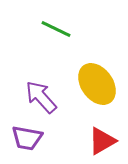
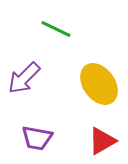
yellow ellipse: moved 2 px right
purple arrow: moved 17 px left, 19 px up; rotated 93 degrees counterclockwise
purple trapezoid: moved 10 px right
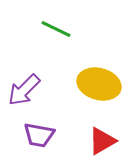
purple arrow: moved 12 px down
yellow ellipse: rotated 39 degrees counterclockwise
purple trapezoid: moved 2 px right, 3 px up
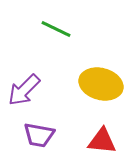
yellow ellipse: moved 2 px right
red triangle: rotated 36 degrees clockwise
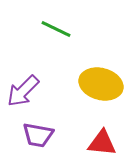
purple arrow: moved 1 px left, 1 px down
purple trapezoid: moved 1 px left
red triangle: moved 2 px down
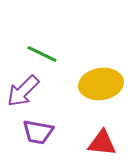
green line: moved 14 px left, 25 px down
yellow ellipse: rotated 24 degrees counterclockwise
purple trapezoid: moved 3 px up
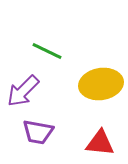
green line: moved 5 px right, 3 px up
red triangle: moved 2 px left
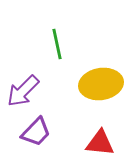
green line: moved 10 px right, 7 px up; rotated 52 degrees clockwise
purple trapezoid: moved 2 px left; rotated 56 degrees counterclockwise
